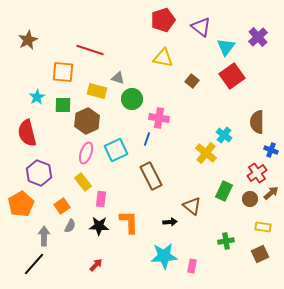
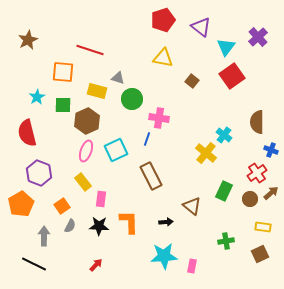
pink ellipse at (86, 153): moved 2 px up
black arrow at (170, 222): moved 4 px left
black line at (34, 264): rotated 75 degrees clockwise
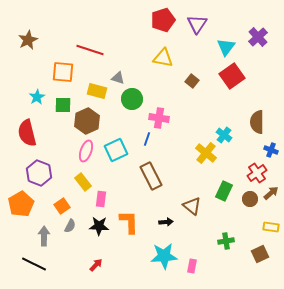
purple triangle at (201, 27): moved 4 px left, 3 px up; rotated 25 degrees clockwise
yellow rectangle at (263, 227): moved 8 px right
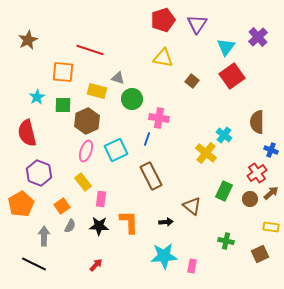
green cross at (226, 241): rotated 21 degrees clockwise
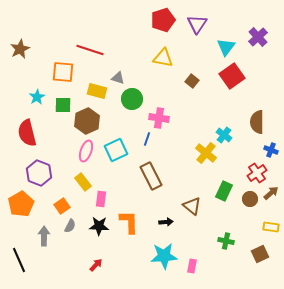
brown star at (28, 40): moved 8 px left, 9 px down
black line at (34, 264): moved 15 px left, 4 px up; rotated 40 degrees clockwise
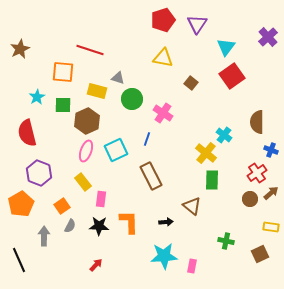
purple cross at (258, 37): moved 10 px right
brown square at (192, 81): moved 1 px left, 2 px down
pink cross at (159, 118): moved 4 px right, 5 px up; rotated 24 degrees clockwise
green rectangle at (224, 191): moved 12 px left, 11 px up; rotated 24 degrees counterclockwise
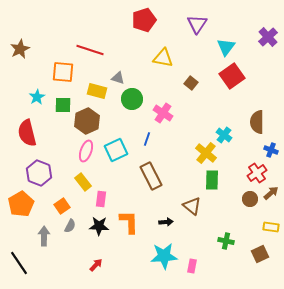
red pentagon at (163, 20): moved 19 px left
black line at (19, 260): moved 3 px down; rotated 10 degrees counterclockwise
